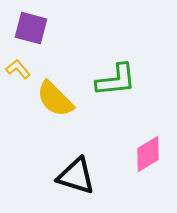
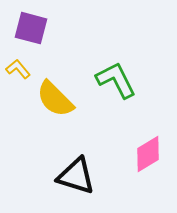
green L-shape: rotated 111 degrees counterclockwise
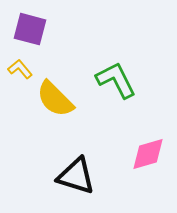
purple square: moved 1 px left, 1 px down
yellow L-shape: moved 2 px right
pink diamond: rotated 15 degrees clockwise
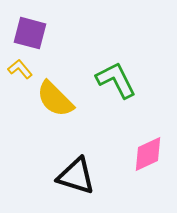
purple square: moved 4 px down
pink diamond: rotated 9 degrees counterclockwise
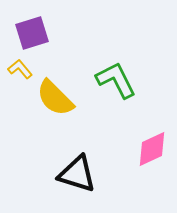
purple square: moved 2 px right; rotated 32 degrees counterclockwise
yellow semicircle: moved 1 px up
pink diamond: moved 4 px right, 5 px up
black triangle: moved 1 px right, 2 px up
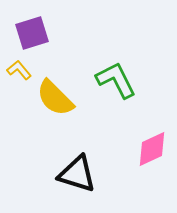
yellow L-shape: moved 1 px left, 1 px down
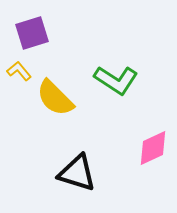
yellow L-shape: moved 1 px down
green L-shape: rotated 150 degrees clockwise
pink diamond: moved 1 px right, 1 px up
black triangle: moved 1 px up
